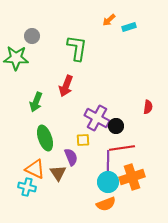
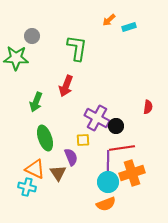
orange cross: moved 4 px up
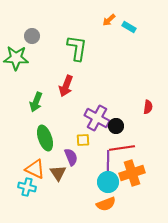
cyan rectangle: rotated 48 degrees clockwise
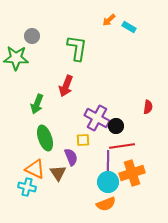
green arrow: moved 1 px right, 2 px down
red line: moved 2 px up
